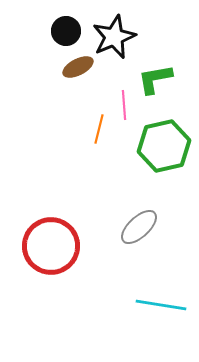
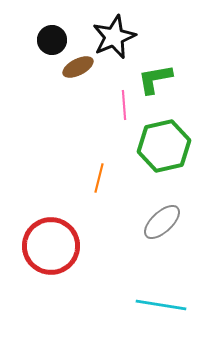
black circle: moved 14 px left, 9 px down
orange line: moved 49 px down
gray ellipse: moved 23 px right, 5 px up
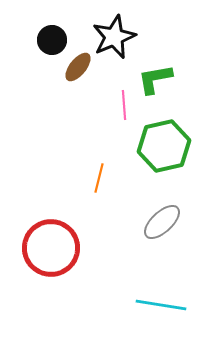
brown ellipse: rotated 24 degrees counterclockwise
red circle: moved 2 px down
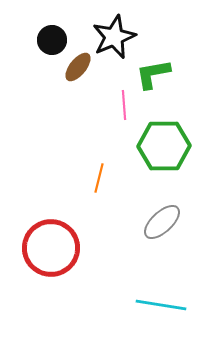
green L-shape: moved 2 px left, 5 px up
green hexagon: rotated 12 degrees clockwise
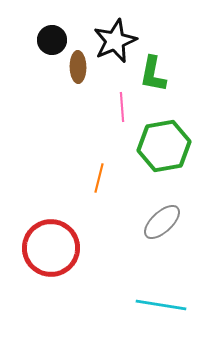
black star: moved 1 px right, 4 px down
brown ellipse: rotated 40 degrees counterclockwise
green L-shape: rotated 69 degrees counterclockwise
pink line: moved 2 px left, 2 px down
green hexagon: rotated 9 degrees counterclockwise
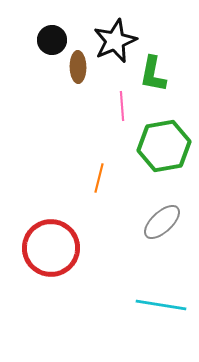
pink line: moved 1 px up
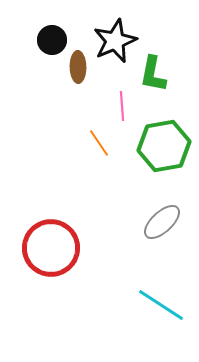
orange line: moved 35 px up; rotated 48 degrees counterclockwise
cyan line: rotated 24 degrees clockwise
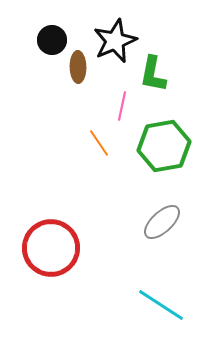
pink line: rotated 16 degrees clockwise
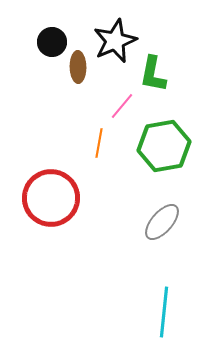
black circle: moved 2 px down
pink line: rotated 28 degrees clockwise
orange line: rotated 44 degrees clockwise
gray ellipse: rotated 6 degrees counterclockwise
red circle: moved 50 px up
cyan line: moved 3 px right, 7 px down; rotated 63 degrees clockwise
